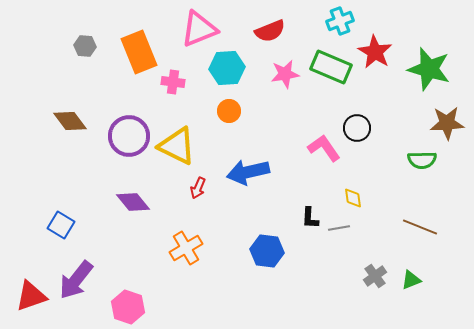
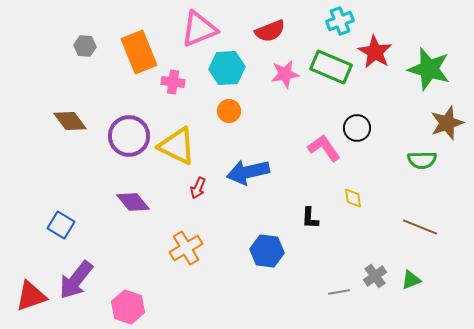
brown star: rotated 16 degrees counterclockwise
gray line: moved 64 px down
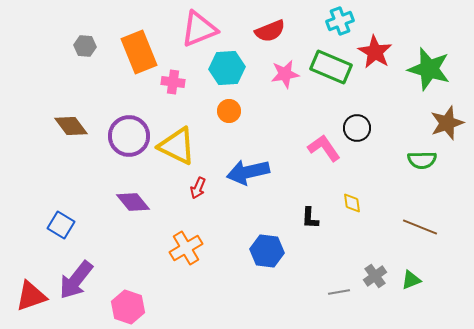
brown diamond: moved 1 px right, 5 px down
yellow diamond: moved 1 px left, 5 px down
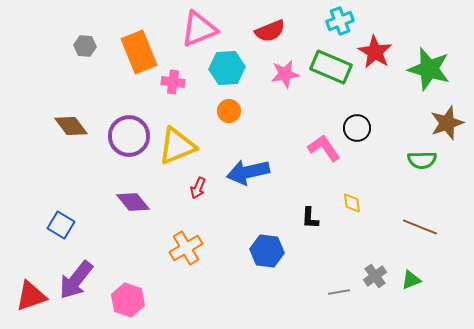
yellow triangle: rotated 48 degrees counterclockwise
pink hexagon: moved 7 px up
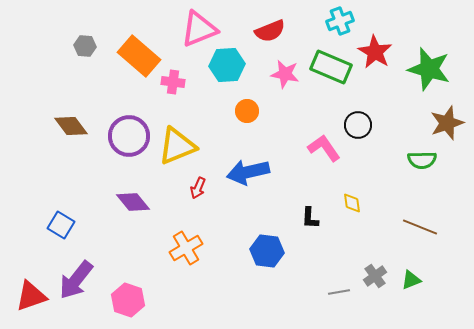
orange rectangle: moved 4 px down; rotated 27 degrees counterclockwise
cyan hexagon: moved 3 px up
pink star: rotated 20 degrees clockwise
orange circle: moved 18 px right
black circle: moved 1 px right, 3 px up
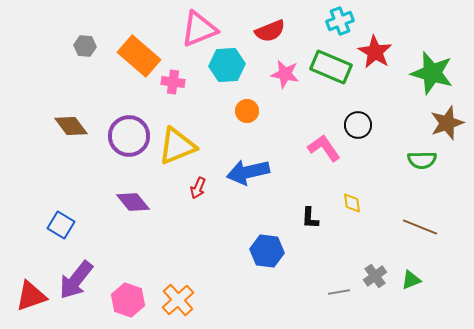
green star: moved 3 px right, 4 px down
orange cross: moved 8 px left, 52 px down; rotated 12 degrees counterclockwise
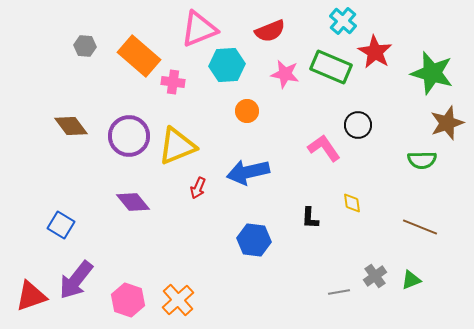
cyan cross: moved 3 px right; rotated 28 degrees counterclockwise
blue hexagon: moved 13 px left, 11 px up
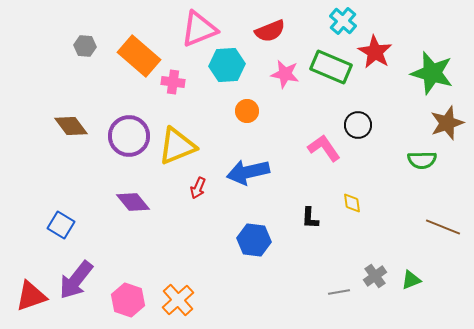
brown line: moved 23 px right
